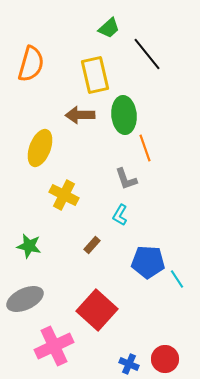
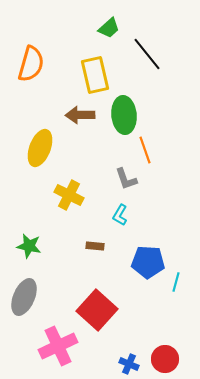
orange line: moved 2 px down
yellow cross: moved 5 px right
brown rectangle: moved 3 px right, 1 px down; rotated 54 degrees clockwise
cyan line: moved 1 px left, 3 px down; rotated 48 degrees clockwise
gray ellipse: moved 1 px left, 2 px up; rotated 42 degrees counterclockwise
pink cross: moved 4 px right
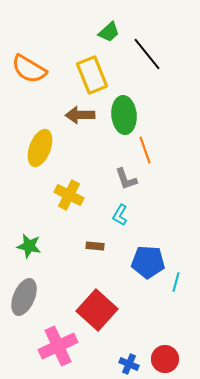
green trapezoid: moved 4 px down
orange semicircle: moved 2 px left, 5 px down; rotated 105 degrees clockwise
yellow rectangle: moved 3 px left; rotated 9 degrees counterclockwise
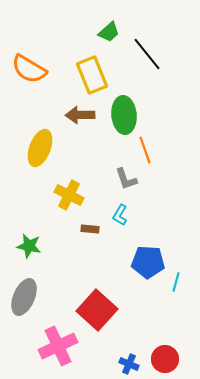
brown rectangle: moved 5 px left, 17 px up
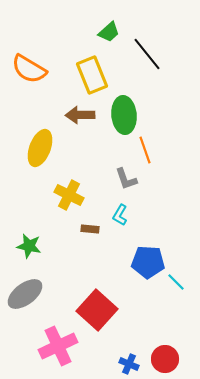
cyan line: rotated 60 degrees counterclockwise
gray ellipse: moved 1 px right, 3 px up; rotated 30 degrees clockwise
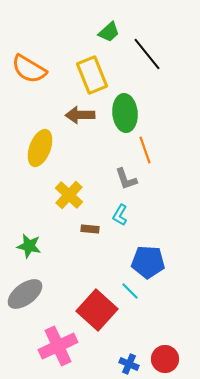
green ellipse: moved 1 px right, 2 px up
yellow cross: rotated 16 degrees clockwise
cyan line: moved 46 px left, 9 px down
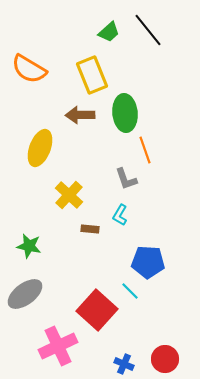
black line: moved 1 px right, 24 px up
blue cross: moved 5 px left
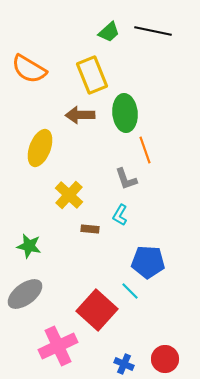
black line: moved 5 px right, 1 px down; rotated 39 degrees counterclockwise
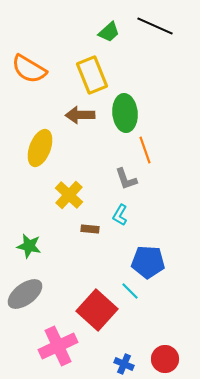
black line: moved 2 px right, 5 px up; rotated 12 degrees clockwise
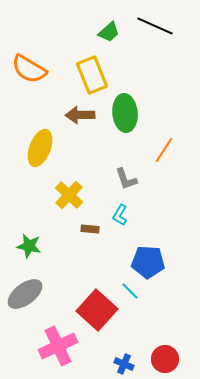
orange line: moved 19 px right; rotated 52 degrees clockwise
